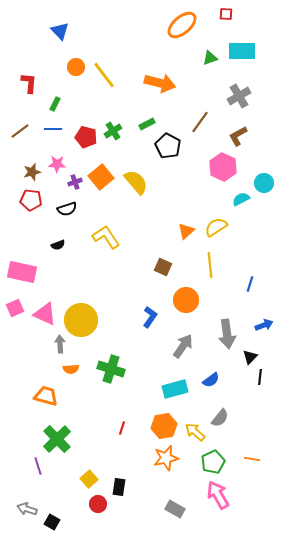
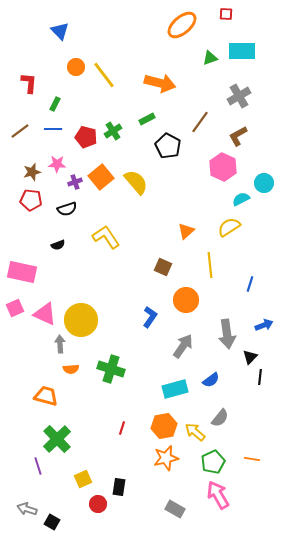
green rectangle at (147, 124): moved 5 px up
yellow semicircle at (216, 227): moved 13 px right
yellow square at (89, 479): moved 6 px left; rotated 18 degrees clockwise
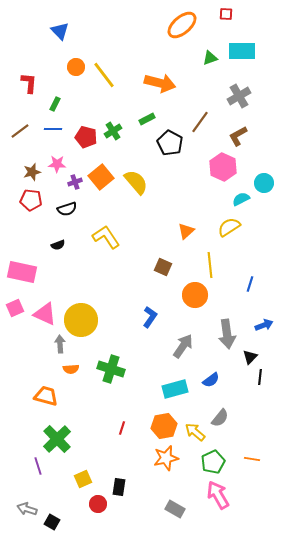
black pentagon at (168, 146): moved 2 px right, 3 px up
orange circle at (186, 300): moved 9 px right, 5 px up
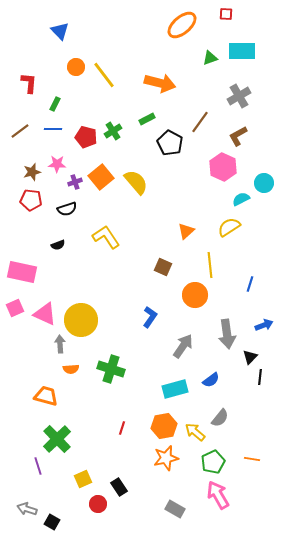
black rectangle at (119, 487): rotated 42 degrees counterclockwise
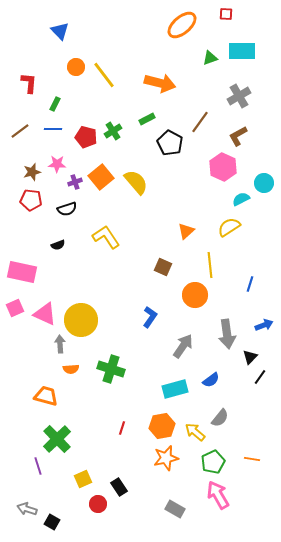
black line at (260, 377): rotated 28 degrees clockwise
orange hexagon at (164, 426): moved 2 px left
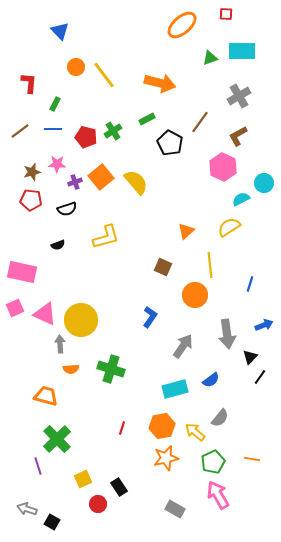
yellow L-shape at (106, 237): rotated 108 degrees clockwise
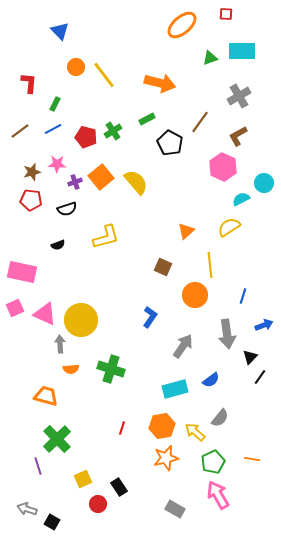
blue line at (53, 129): rotated 30 degrees counterclockwise
blue line at (250, 284): moved 7 px left, 12 px down
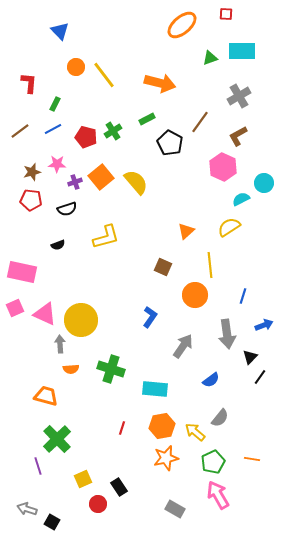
cyan rectangle at (175, 389): moved 20 px left; rotated 20 degrees clockwise
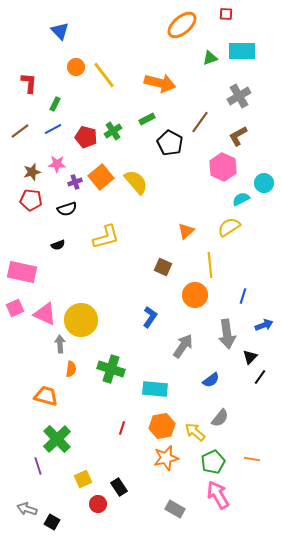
orange semicircle at (71, 369): rotated 77 degrees counterclockwise
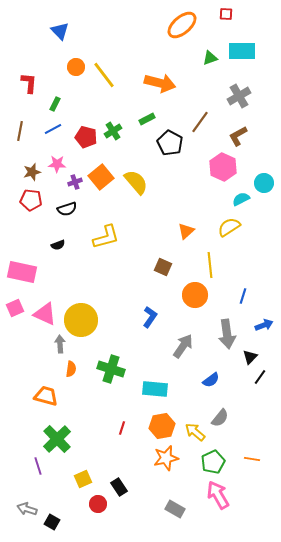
brown line at (20, 131): rotated 42 degrees counterclockwise
